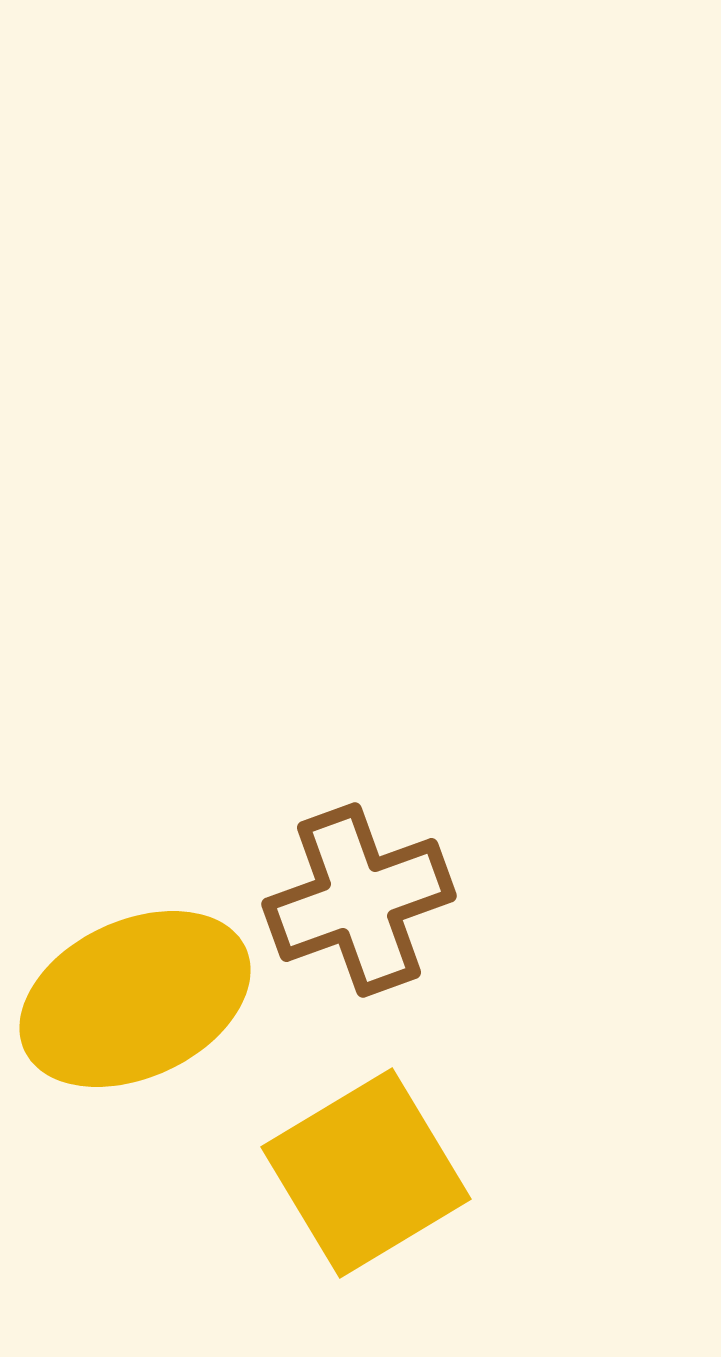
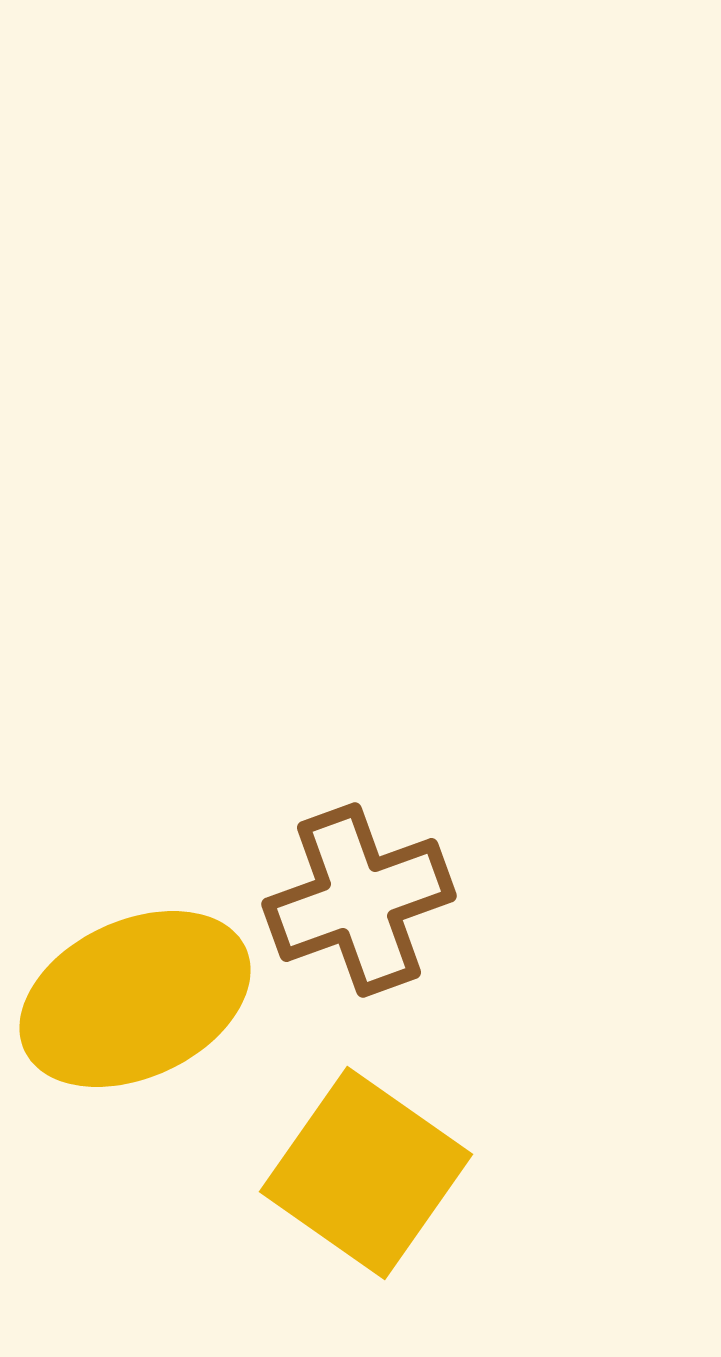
yellow square: rotated 24 degrees counterclockwise
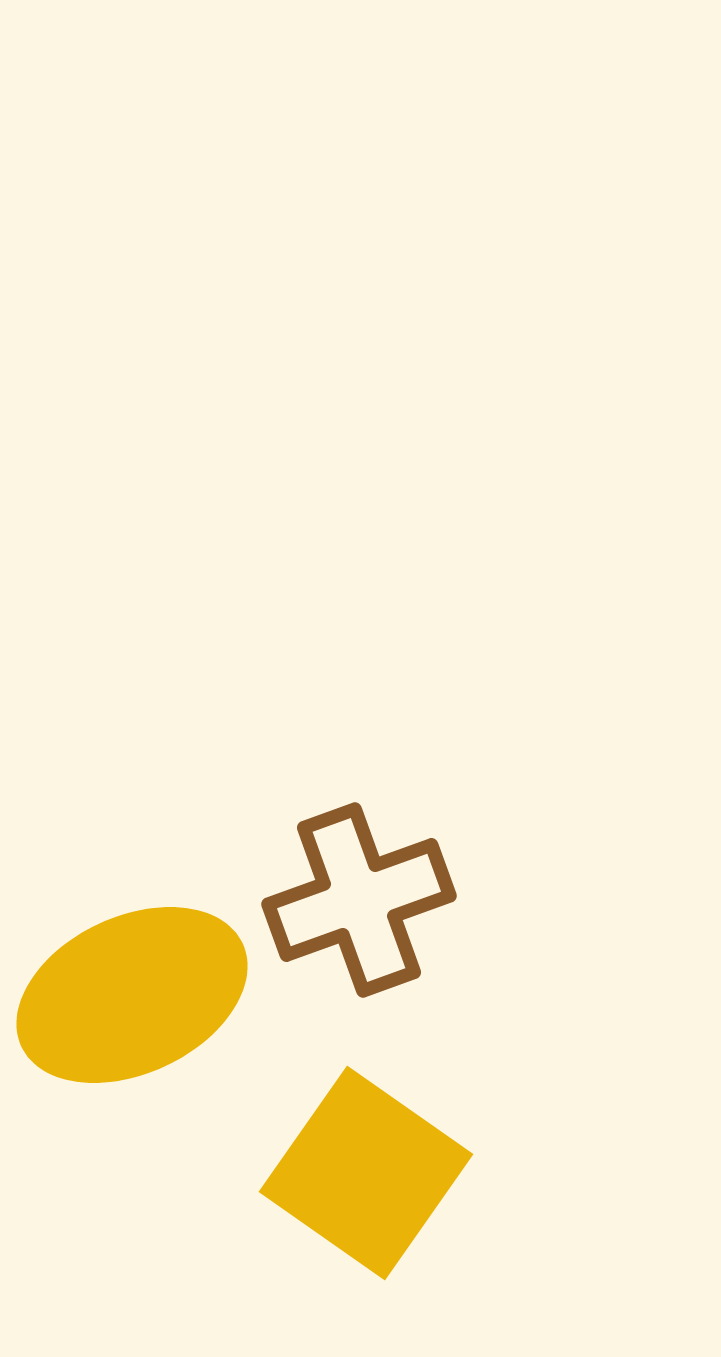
yellow ellipse: moved 3 px left, 4 px up
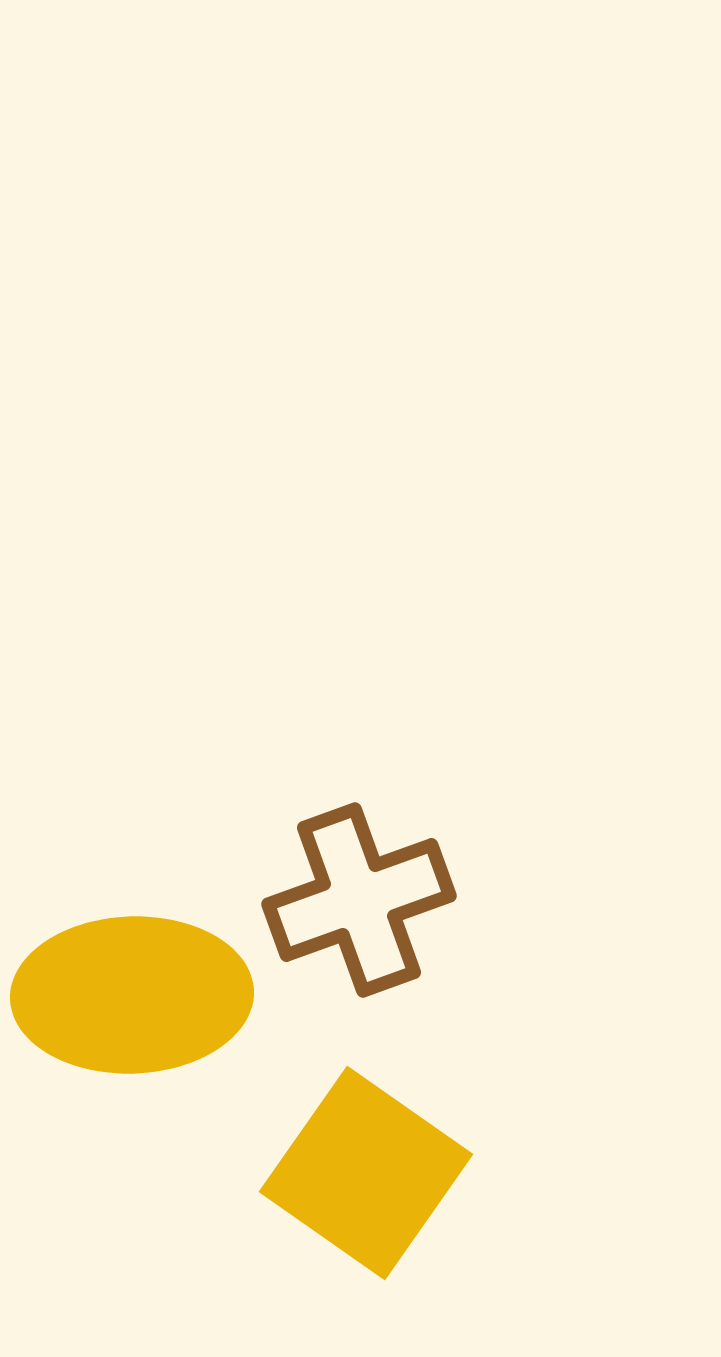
yellow ellipse: rotated 23 degrees clockwise
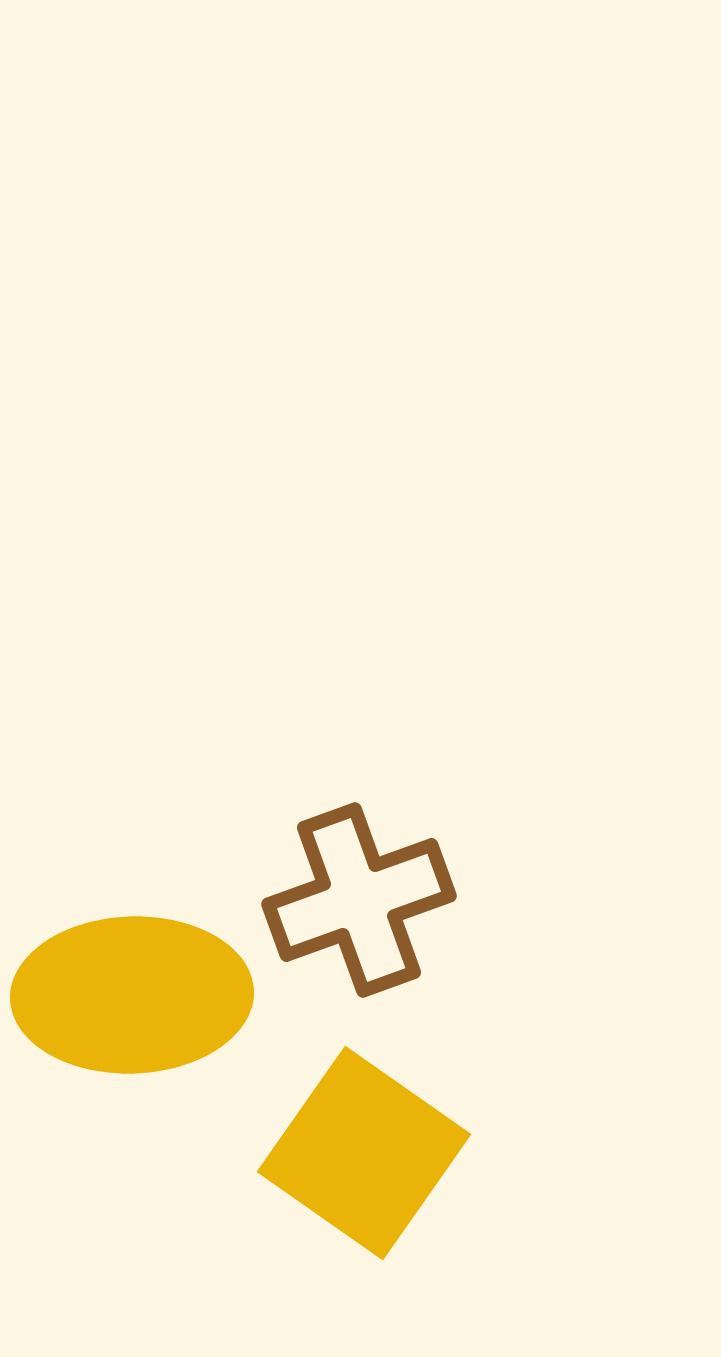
yellow square: moved 2 px left, 20 px up
